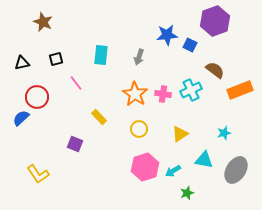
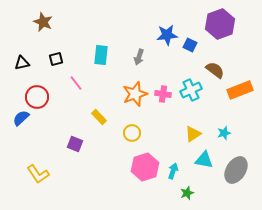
purple hexagon: moved 5 px right, 3 px down
orange star: rotated 20 degrees clockwise
yellow circle: moved 7 px left, 4 px down
yellow triangle: moved 13 px right
cyan arrow: rotated 140 degrees clockwise
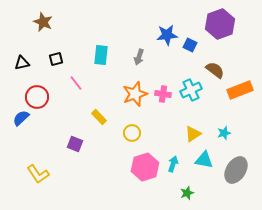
cyan arrow: moved 7 px up
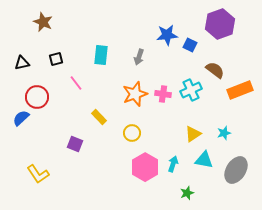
pink hexagon: rotated 12 degrees counterclockwise
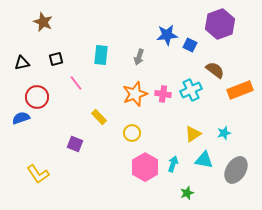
blue semicircle: rotated 24 degrees clockwise
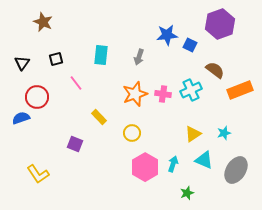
black triangle: rotated 42 degrees counterclockwise
cyan triangle: rotated 12 degrees clockwise
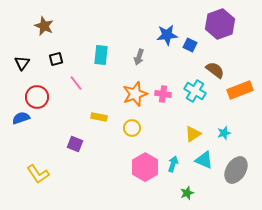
brown star: moved 1 px right, 4 px down
cyan cross: moved 4 px right, 1 px down; rotated 35 degrees counterclockwise
yellow rectangle: rotated 35 degrees counterclockwise
yellow circle: moved 5 px up
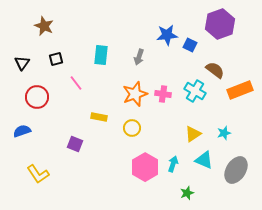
blue semicircle: moved 1 px right, 13 px down
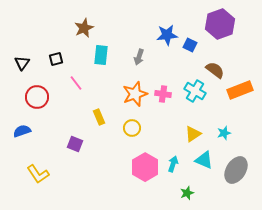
brown star: moved 40 px right, 2 px down; rotated 24 degrees clockwise
yellow rectangle: rotated 56 degrees clockwise
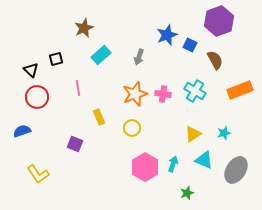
purple hexagon: moved 1 px left, 3 px up
blue star: rotated 15 degrees counterclockwise
cyan rectangle: rotated 42 degrees clockwise
black triangle: moved 9 px right, 7 px down; rotated 21 degrees counterclockwise
brown semicircle: moved 10 px up; rotated 24 degrees clockwise
pink line: moved 2 px right, 5 px down; rotated 28 degrees clockwise
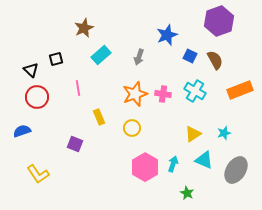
blue square: moved 11 px down
green star: rotated 24 degrees counterclockwise
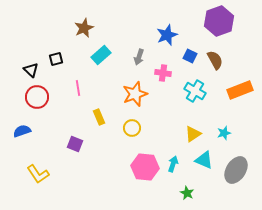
pink cross: moved 21 px up
pink hexagon: rotated 24 degrees counterclockwise
